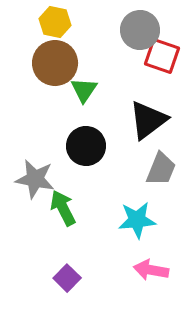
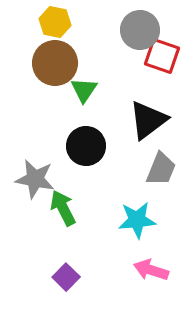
pink arrow: rotated 8 degrees clockwise
purple square: moved 1 px left, 1 px up
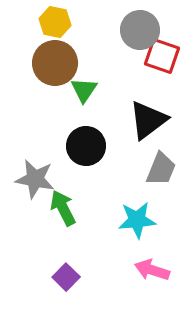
pink arrow: moved 1 px right
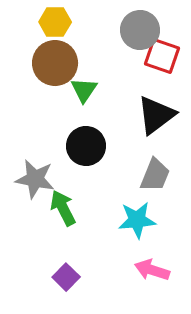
yellow hexagon: rotated 12 degrees counterclockwise
black triangle: moved 8 px right, 5 px up
gray trapezoid: moved 6 px left, 6 px down
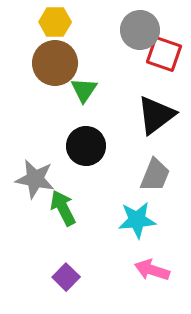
red square: moved 2 px right, 2 px up
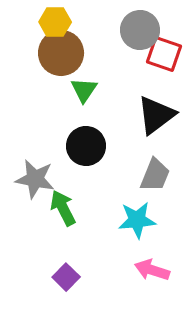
brown circle: moved 6 px right, 10 px up
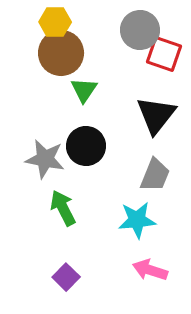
black triangle: rotated 15 degrees counterclockwise
gray star: moved 10 px right, 20 px up
pink arrow: moved 2 px left
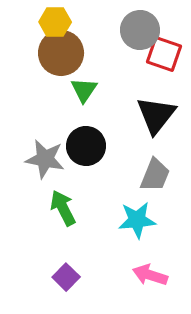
pink arrow: moved 5 px down
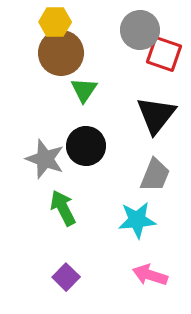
gray star: rotated 9 degrees clockwise
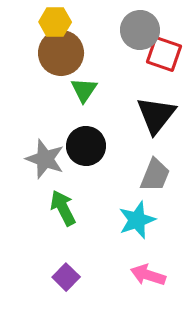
cyan star: rotated 15 degrees counterclockwise
pink arrow: moved 2 px left
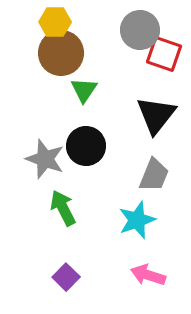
gray trapezoid: moved 1 px left
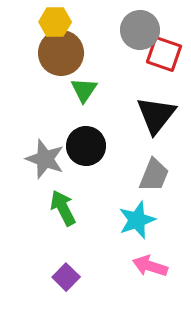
pink arrow: moved 2 px right, 9 px up
